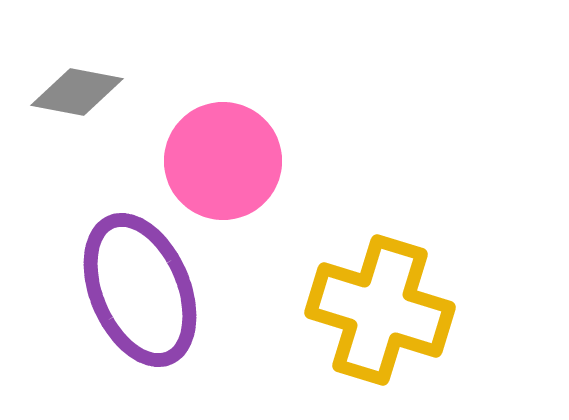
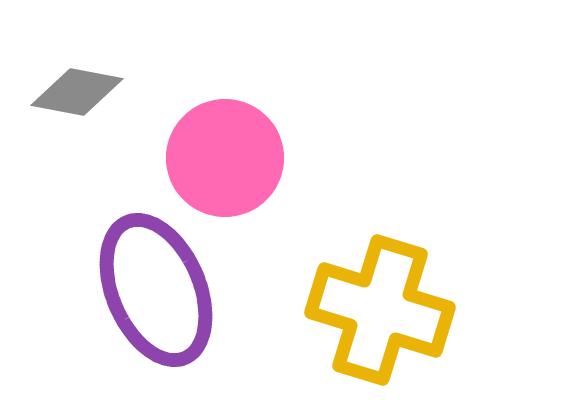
pink circle: moved 2 px right, 3 px up
purple ellipse: moved 16 px right
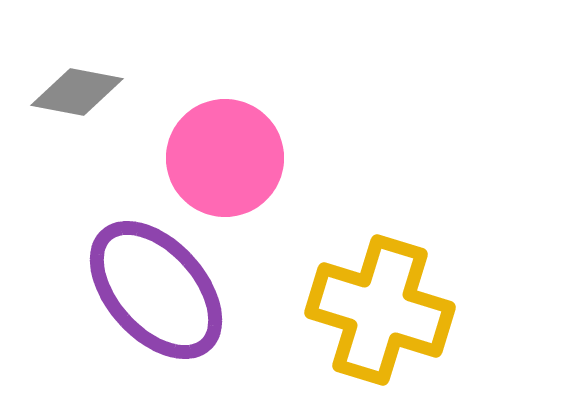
purple ellipse: rotated 19 degrees counterclockwise
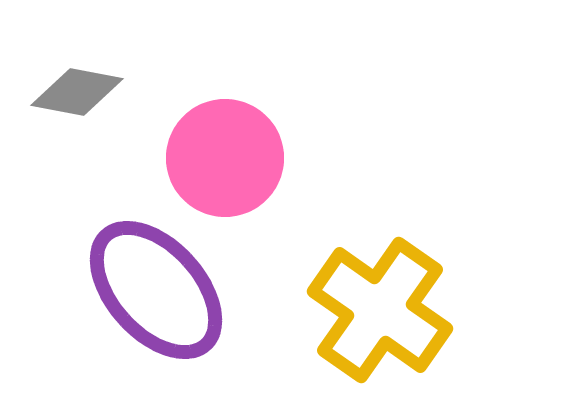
yellow cross: rotated 18 degrees clockwise
